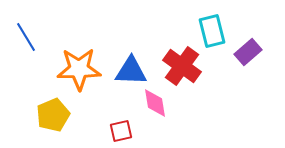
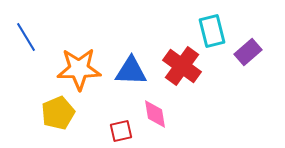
pink diamond: moved 11 px down
yellow pentagon: moved 5 px right, 2 px up
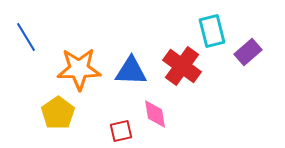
yellow pentagon: rotated 12 degrees counterclockwise
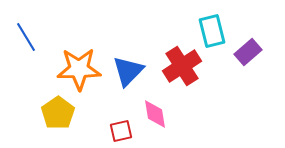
red cross: rotated 21 degrees clockwise
blue triangle: moved 3 px left; rotated 48 degrees counterclockwise
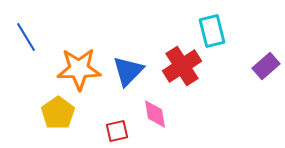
purple rectangle: moved 18 px right, 14 px down
red square: moved 4 px left
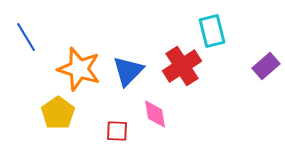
orange star: rotated 18 degrees clockwise
red square: rotated 15 degrees clockwise
